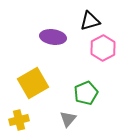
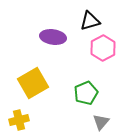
gray triangle: moved 33 px right, 3 px down
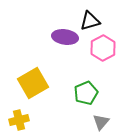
purple ellipse: moved 12 px right
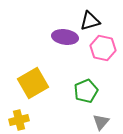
pink hexagon: rotated 20 degrees counterclockwise
green pentagon: moved 2 px up
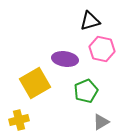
purple ellipse: moved 22 px down
pink hexagon: moved 1 px left, 1 px down
yellow square: moved 2 px right
gray triangle: rotated 18 degrees clockwise
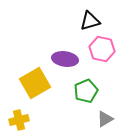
gray triangle: moved 4 px right, 3 px up
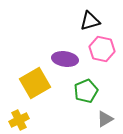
yellow cross: rotated 12 degrees counterclockwise
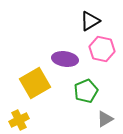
black triangle: rotated 15 degrees counterclockwise
